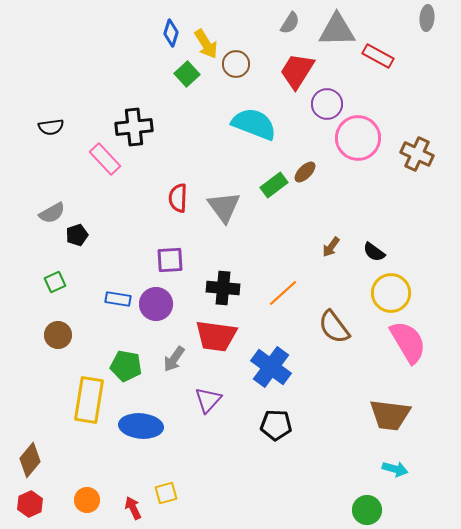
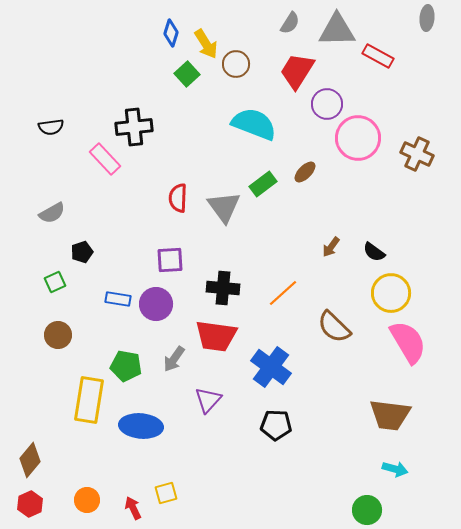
green rectangle at (274, 185): moved 11 px left, 1 px up
black pentagon at (77, 235): moved 5 px right, 17 px down
brown semicircle at (334, 327): rotated 9 degrees counterclockwise
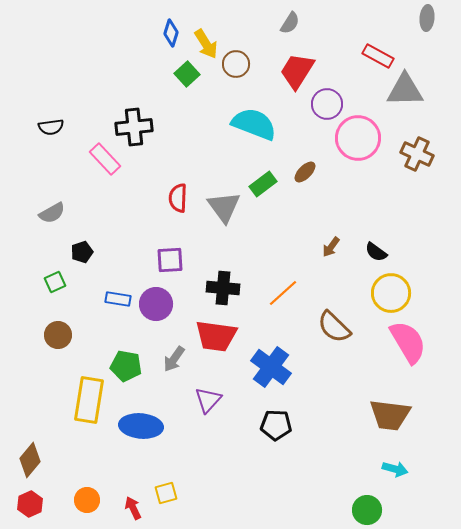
gray triangle at (337, 30): moved 68 px right, 60 px down
black semicircle at (374, 252): moved 2 px right
